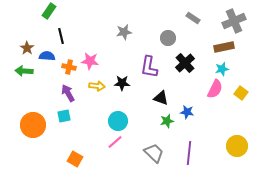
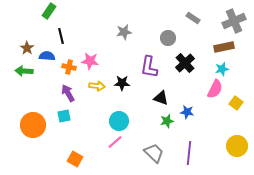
yellow square: moved 5 px left, 10 px down
cyan circle: moved 1 px right
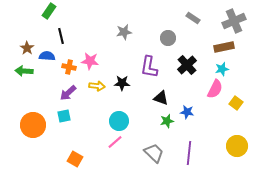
black cross: moved 2 px right, 2 px down
purple arrow: rotated 102 degrees counterclockwise
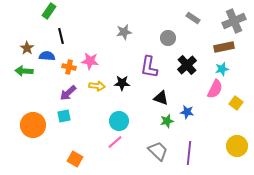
gray trapezoid: moved 4 px right, 2 px up
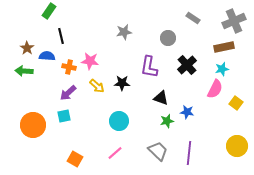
yellow arrow: rotated 35 degrees clockwise
pink line: moved 11 px down
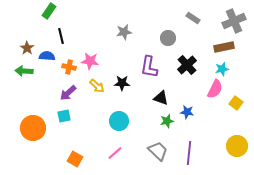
orange circle: moved 3 px down
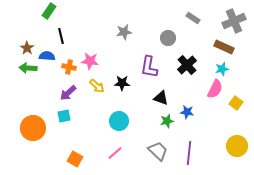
brown rectangle: rotated 36 degrees clockwise
green arrow: moved 4 px right, 3 px up
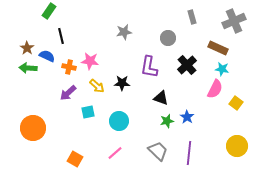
gray rectangle: moved 1 px left, 1 px up; rotated 40 degrees clockwise
brown rectangle: moved 6 px left, 1 px down
blue semicircle: rotated 21 degrees clockwise
cyan star: rotated 24 degrees clockwise
blue star: moved 5 px down; rotated 24 degrees clockwise
cyan square: moved 24 px right, 4 px up
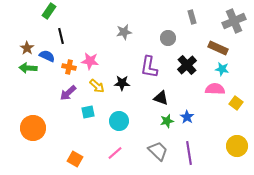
pink semicircle: rotated 114 degrees counterclockwise
purple line: rotated 15 degrees counterclockwise
